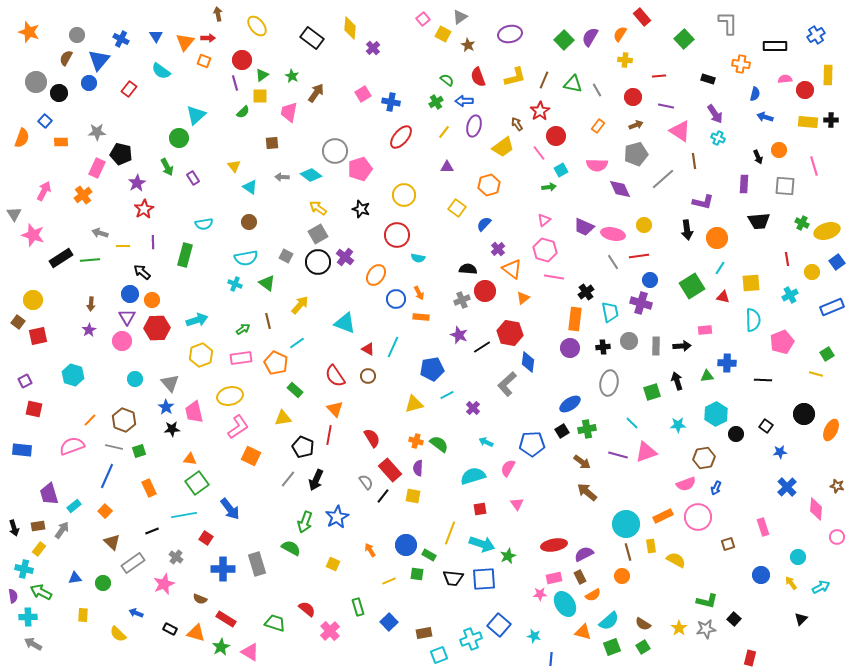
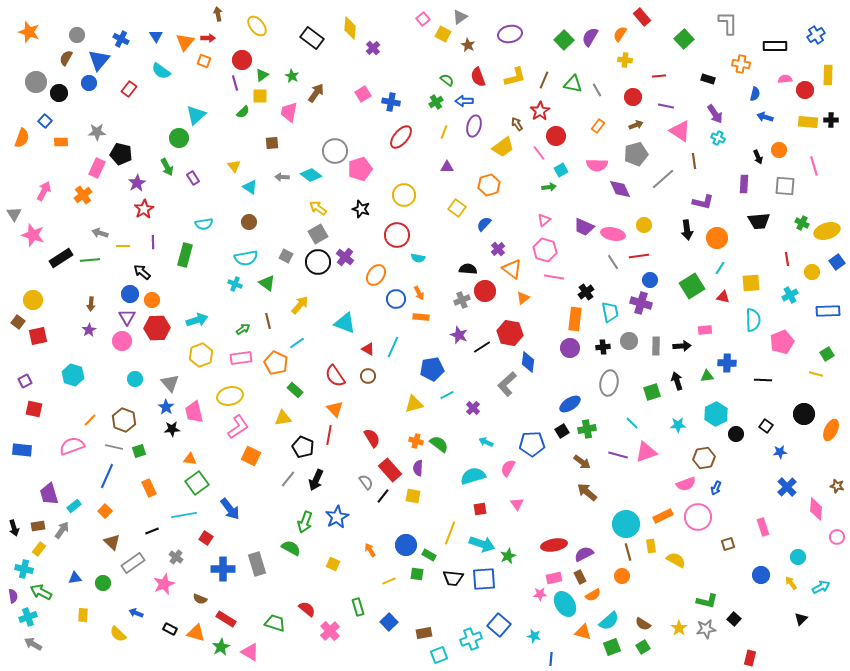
yellow line at (444, 132): rotated 16 degrees counterclockwise
blue rectangle at (832, 307): moved 4 px left, 4 px down; rotated 20 degrees clockwise
cyan cross at (28, 617): rotated 18 degrees counterclockwise
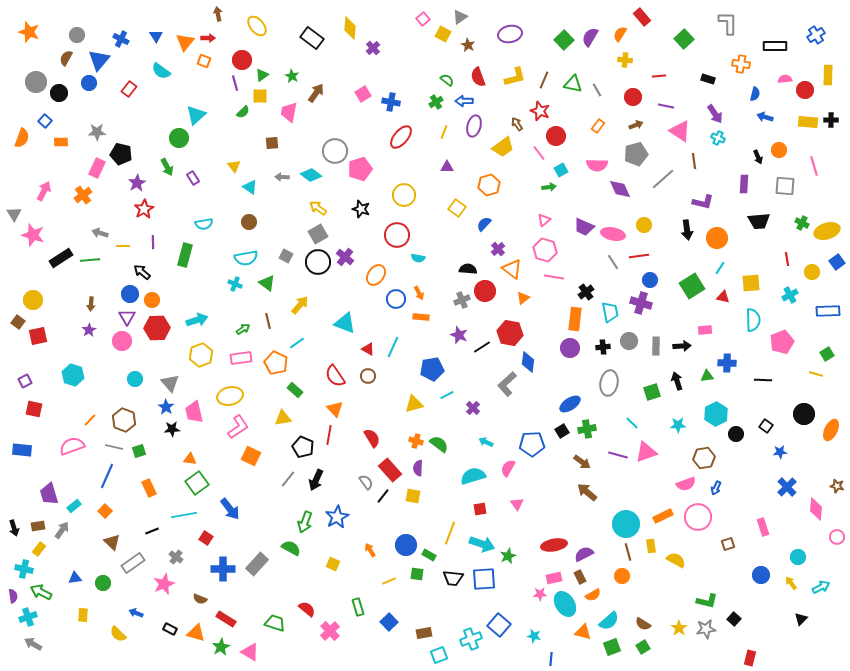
red star at (540, 111): rotated 18 degrees counterclockwise
gray rectangle at (257, 564): rotated 60 degrees clockwise
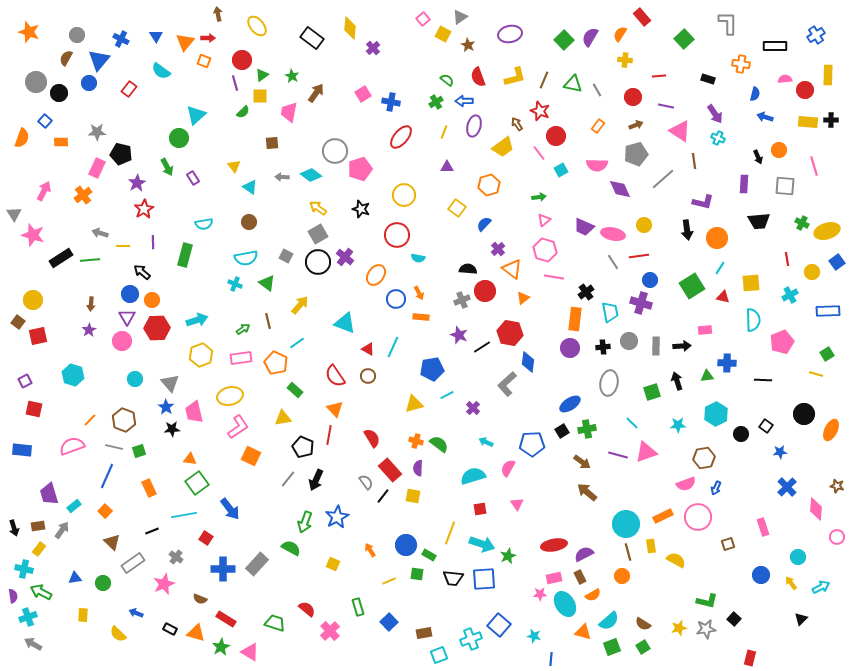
green arrow at (549, 187): moved 10 px left, 10 px down
black circle at (736, 434): moved 5 px right
yellow star at (679, 628): rotated 21 degrees clockwise
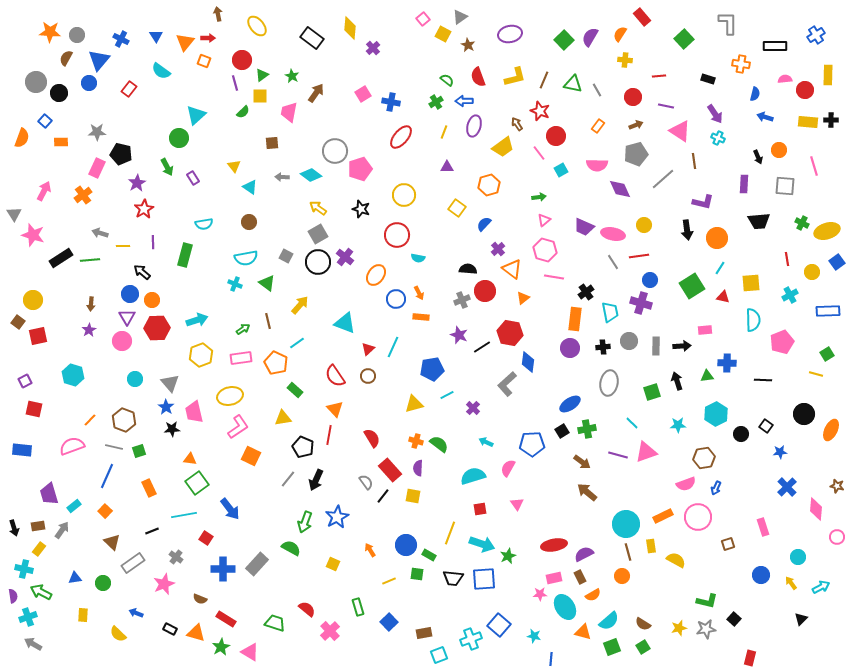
orange star at (29, 32): moved 21 px right; rotated 15 degrees counterclockwise
red triangle at (368, 349): rotated 48 degrees clockwise
cyan ellipse at (565, 604): moved 3 px down
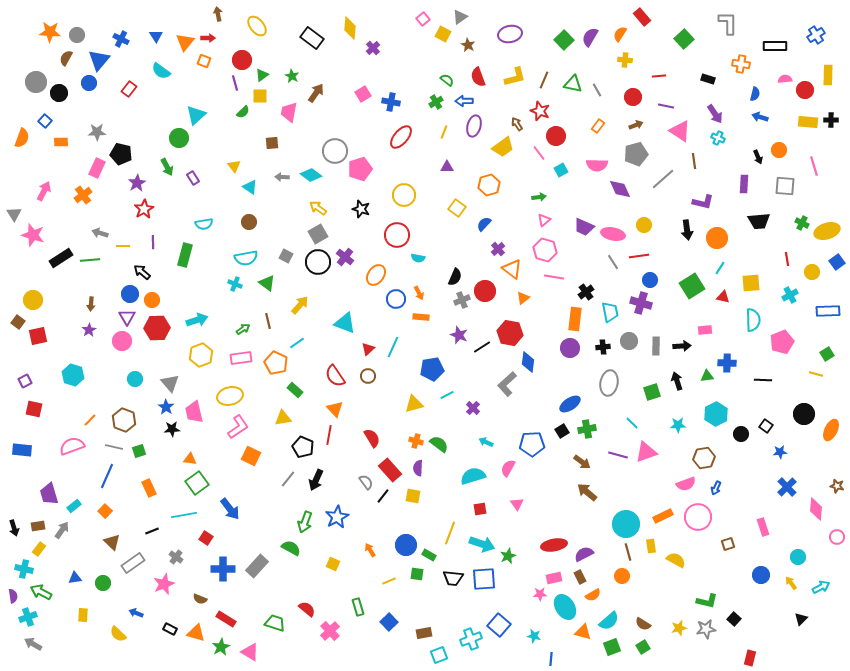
blue arrow at (765, 117): moved 5 px left
black semicircle at (468, 269): moved 13 px left, 8 px down; rotated 108 degrees clockwise
gray rectangle at (257, 564): moved 2 px down
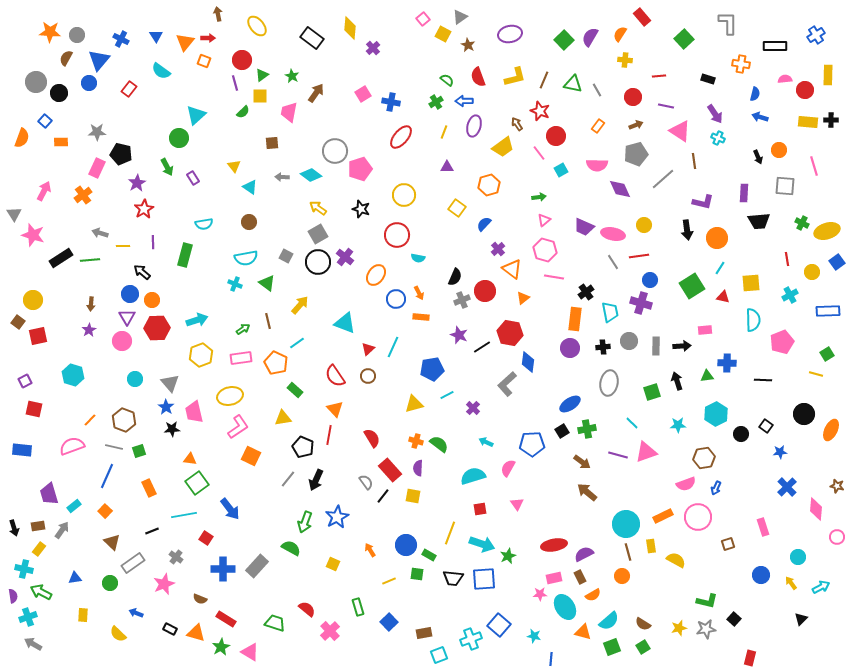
purple rectangle at (744, 184): moved 9 px down
green circle at (103, 583): moved 7 px right
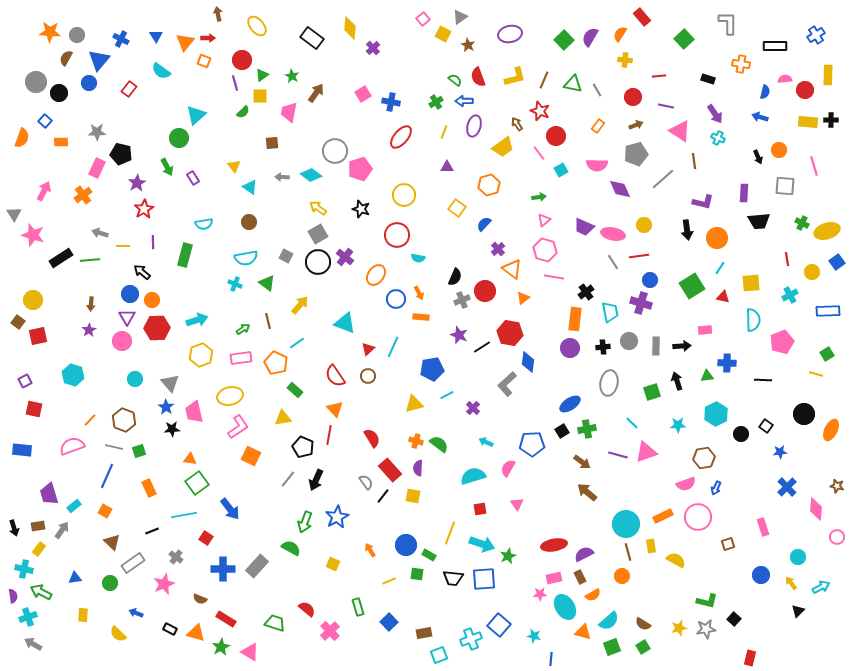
green semicircle at (447, 80): moved 8 px right
blue semicircle at (755, 94): moved 10 px right, 2 px up
orange square at (105, 511): rotated 16 degrees counterclockwise
black triangle at (801, 619): moved 3 px left, 8 px up
